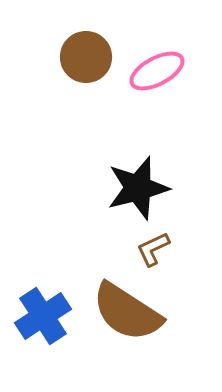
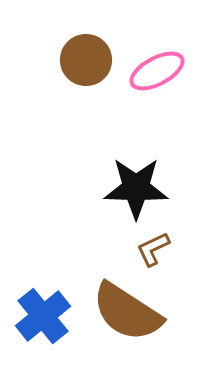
brown circle: moved 3 px down
black star: moved 2 px left; rotated 16 degrees clockwise
blue cross: rotated 6 degrees counterclockwise
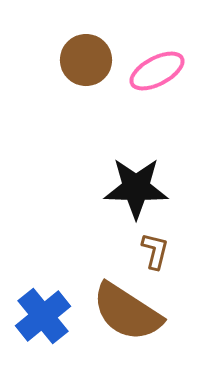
brown L-shape: moved 2 px right, 2 px down; rotated 129 degrees clockwise
